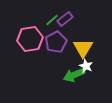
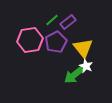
purple rectangle: moved 3 px right, 3 px down
pink hexagon: moved 1 px down
yellow triangle: rotated 10 degrees counterclockwise
green arrow: rotated 15 degrees counterclockwise
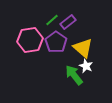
purple pentagon: rotated 10 degrees counterclockwise
yellow triangle: rotated 10 degrees counterclockwise
green arrow: rotated 90 degrees clockwise
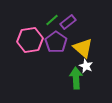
green arrow: moved 2 px right, 3 px down; rotated 35 degrees clockwise
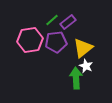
purple pentagon: rotated 30 degrees clockwise
yellow triangle: rotated 40 degrees clockwise
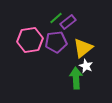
green line: moved 4 px right, 2 px up
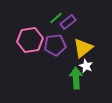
purple pentagon: moved 1 px left, 3 px down
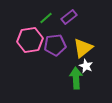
green line: moved 10 px left
purple rectangle: moved 1 px right, 5 px up
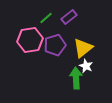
purple pentagon: rotated 10 degrees counterclockwise
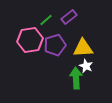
green line: moved 2 px down
yellow triangle: rotated 35 degrees clockwise
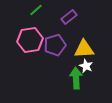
green line: moved 10 px left, 10 px up
yellow triangle: moved 1 px right, 1 px down
